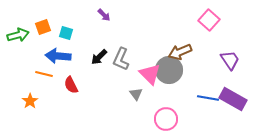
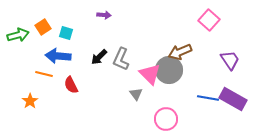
purple arrow: rotated 40 degrees counterclockwise
orange square: rotated 14 degrees counterclockwise
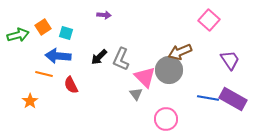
pink triangle: moved 5 px left, 3 px down
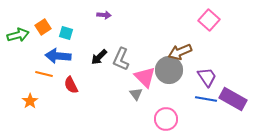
purple trapezoid: moved 23 px left, 17 px down
blue line: moved 2 px left, 1 px down
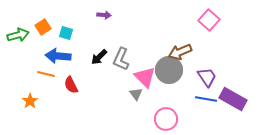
orange line: moved 2 px right
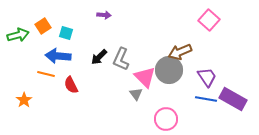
orange square: moved 1 px up
orange star: moved 6 px left, 1 px up
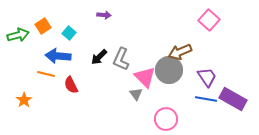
cyan square: moved 3 px right; rotated 24 degrees clockwise
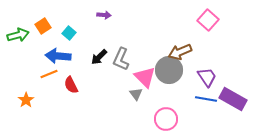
pink square: moved 1 px left
orange line: moved 3 px right; rotated 36 degrees counterclockwise
orange star: moved 2 px right
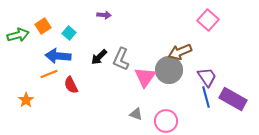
pink triangle: rotated 20 degrees clockwise
gray triangle: moved 20 px down; rotated 32 degrees counterclockwise
blue line: moved 2 px up; rotated 65 degrees clockwise
pink circle: moved 2 px down
